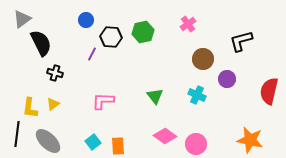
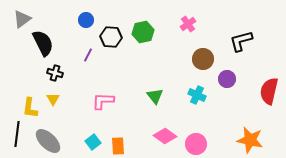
black semicircle: moved 2 px right
purple line: moved 4 px left, 1 px down
yellow triangle: moved 5 px up; rotated 24 degrees counterclockwise
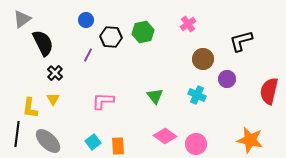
black cross: rotated 28 degrees clockwise
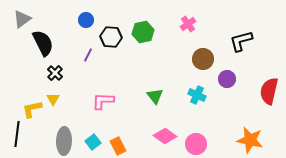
yellow L-shape: moved 2 px right, 1 px down; rotated 70 degrees clockwise
gray ellipse: moved 16 px right; rotated 48 degrees clockwise
orange rectangle: rotated 24 degrees counterclockwise
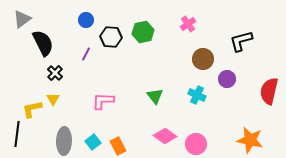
purple line: moved 2 px left, 1 px up
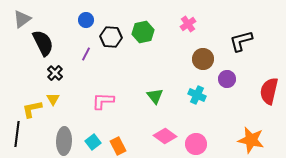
orange star: moved 1 px right
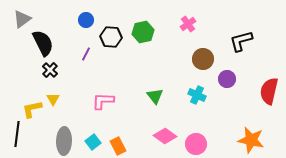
black cross: moved 5 px left, 3 px up
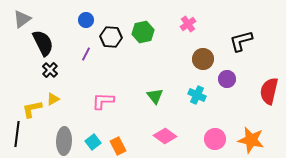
yellow triangle: rotated 32 degrees clockwise
pink circle: moved 19 px right, 5 px up
